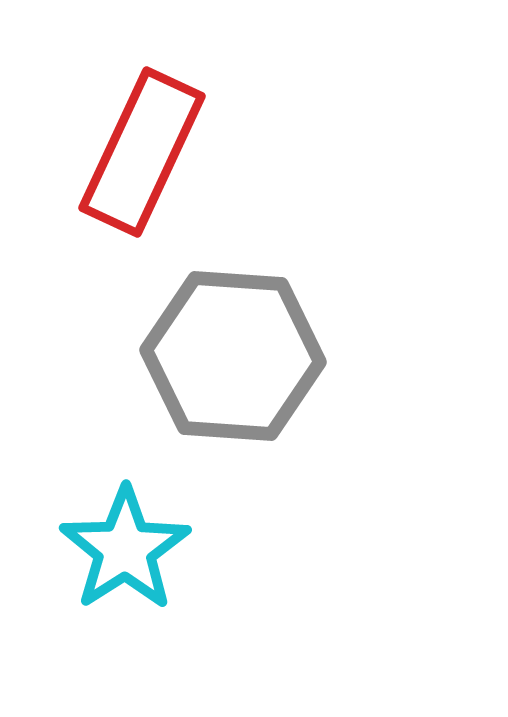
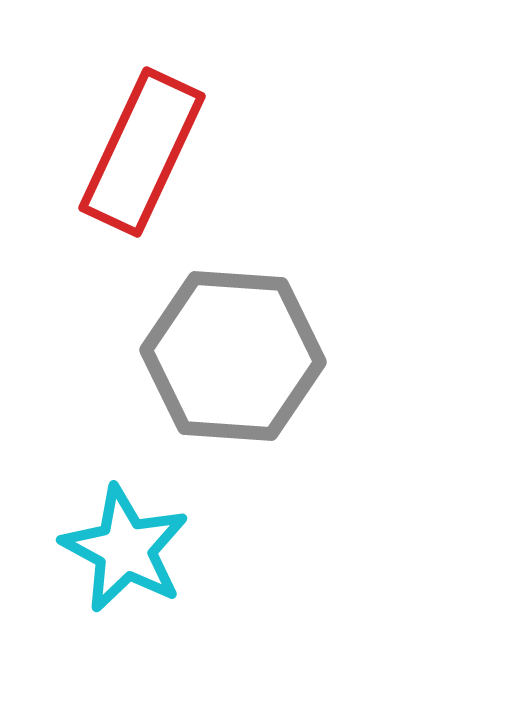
cyan star: rotated 11 degrees counterclockwise
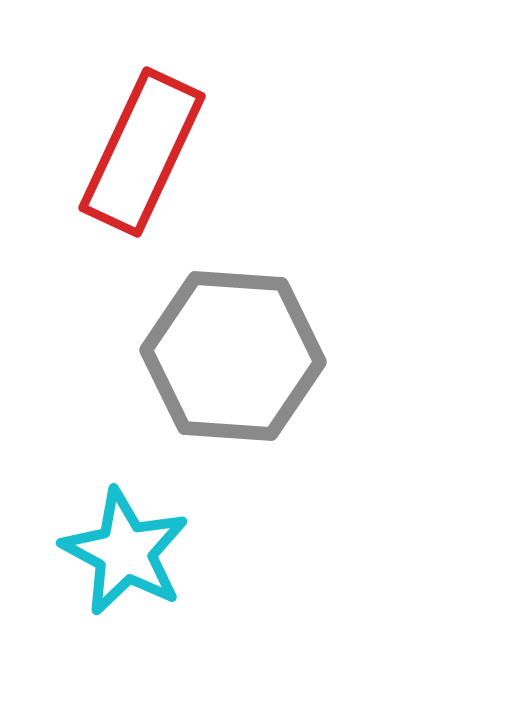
cyan star: moved 3 px down
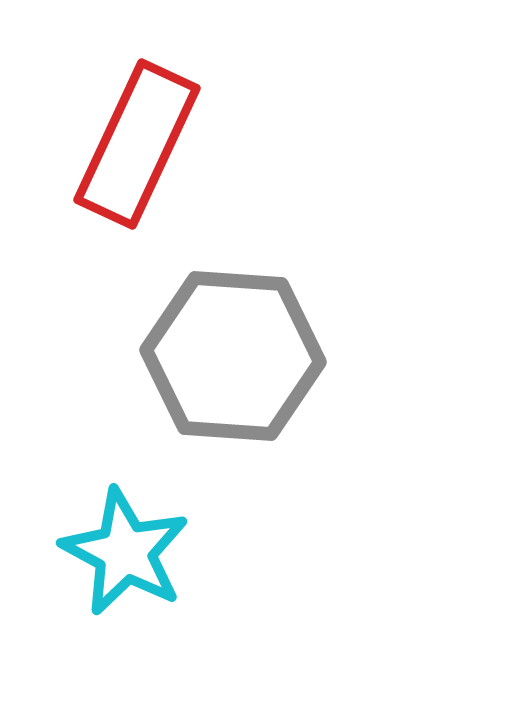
red rectangle: moved 5 px left, 8 px up
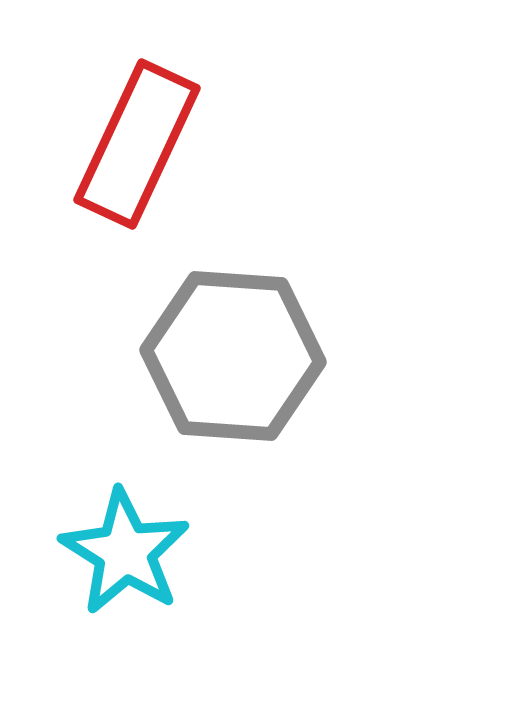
cyan star: rotated 4 degrees clockwise
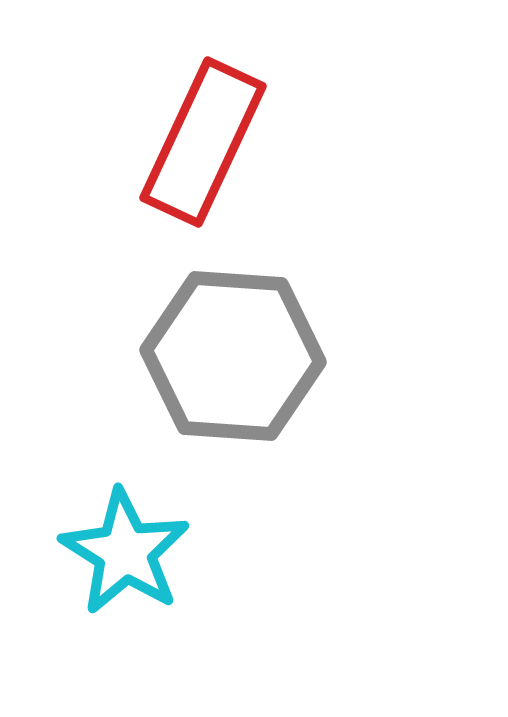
red rectangle: moved 66 px right, 2 px up
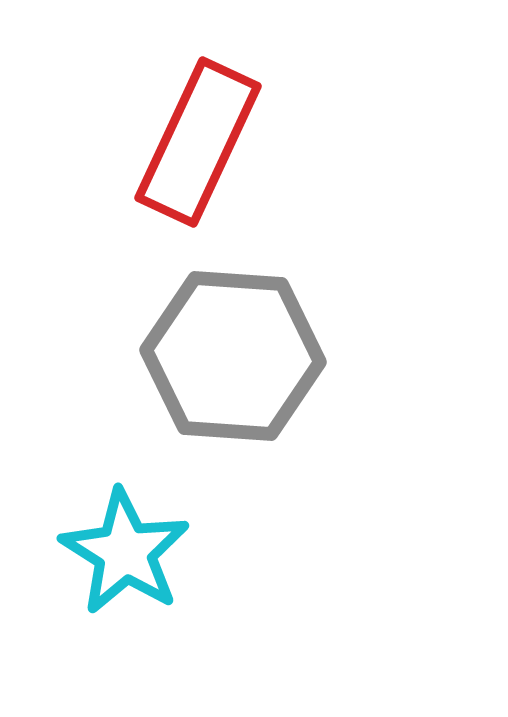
red rectangle: moved 5 px left
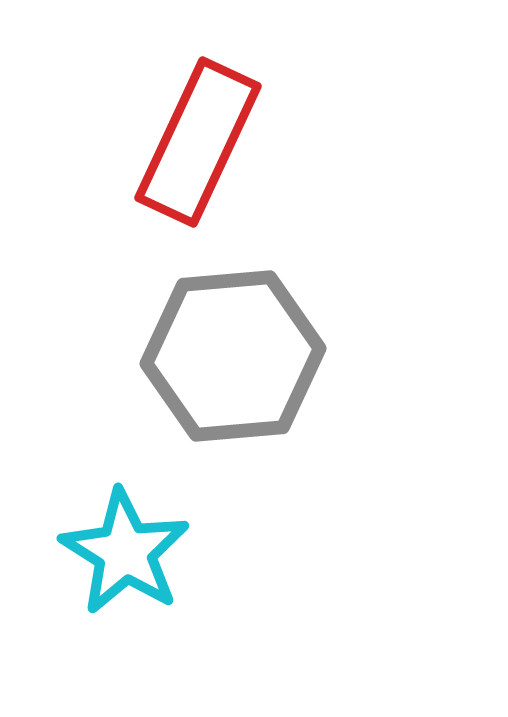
gray hexagon: rotated 9 degrees counterclockwise
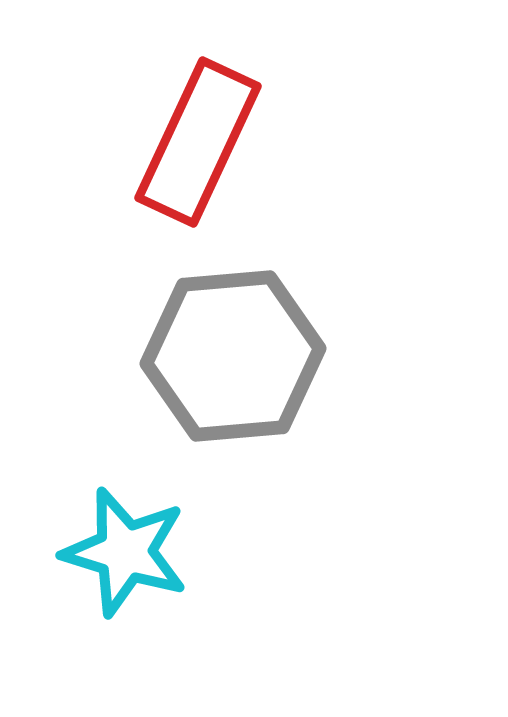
cyan star: rotated 15 degrees counterclockwise
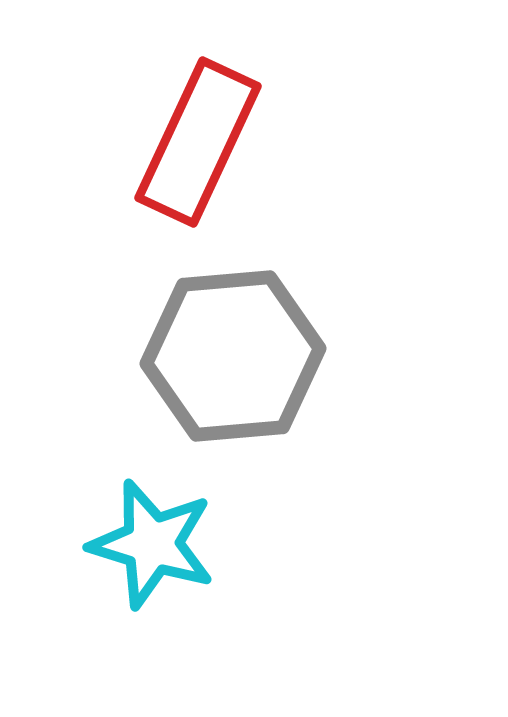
cyan star: moved 27 px right, 8 px up
